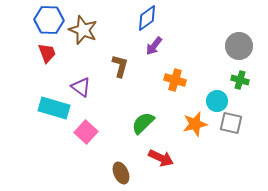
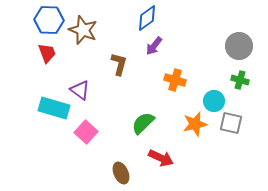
brown L-shape: moved 1 px left, 2 px up
purple triangle: moved 1 px left, 3 px down
cyan circle: moved 3 px left
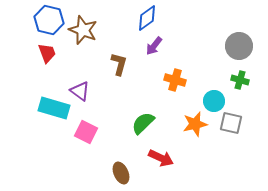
blue hexagon: rotated 12 degrees clockwise
purple triangle: moved 1 px down
pink square: rotated 15 degrees counterclockwise
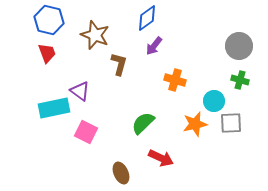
brown star: moved 12 px right, 5 px down
cyan rectangle: rotated 28 degrees counterclockwise
gray square: rotated 15 degrees counterclockwise
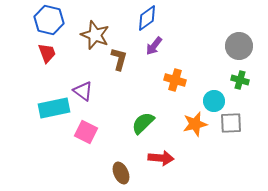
brown L-shape: moved 5 px up
purple triangle: moved 3 px right
red arrow: rotated 20 degrees counterclockwise
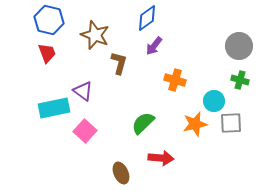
brown L-shape: moved 4 px down
pink square: moved 1 px left, 1 px up; rotated 15 degrees clockwise
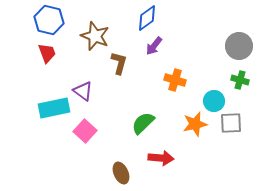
brown star: moved 1 px down
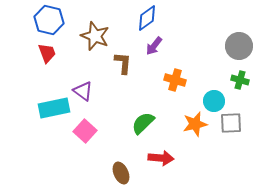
brown L-shape: moved 4 px right; rotated 10 degrees counterclockwise
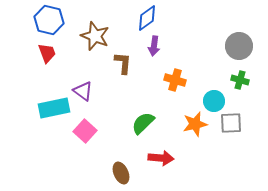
purple arrow: rotated 30 degrees counterclockwise
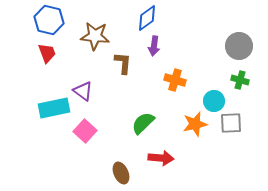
brown star: rotated 16 degrees counterclockwise
